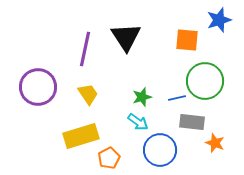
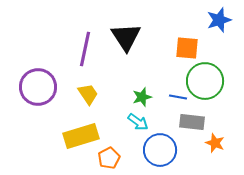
orange square: moved 8 px down
blue line: moved 1 px right, 1 px up; rotated 24 degrees clockwise
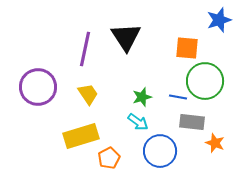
blue circle: moved 1 px down
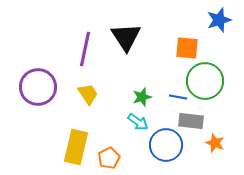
gray rectangle: moved 1 px left, 1 px up
yellow rectangle: moved 5 px left, 11 px down; rotated 60 degrees counterclockwise
blue circle: moved 6 px right, 6 px up
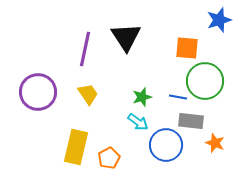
purple circle: moved 5 px down
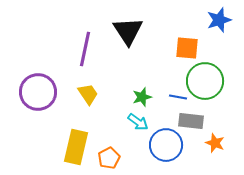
black triangle: moved 2 px right, 6 px up
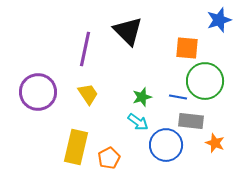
black triangle: rotated 12 degrees counterclockwise
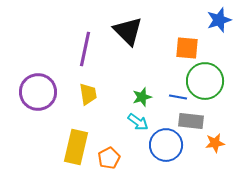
yellow trapezoid: rotated 25 degrees clockwise
orange star: rotated 30 degrees counterclockwise
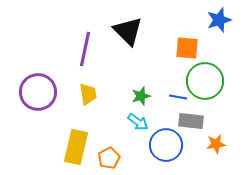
green star: moved 1 px left, 1 px up
orange star: moved 1 px right, 1 px down
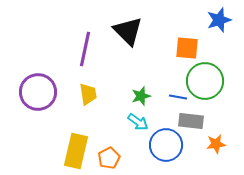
yellow rectangle: moved 4 px down
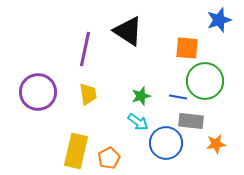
black triangle: rotated 12 degrees counterclockwise
blue circle: moved 2 px up
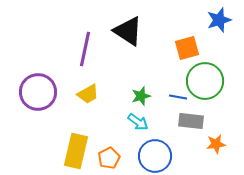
orange square: rotated 20 degrees counterclockwise
yellow trapezoid: rotated 70 degrees clockwise
blue circle: moved 11 px left, 13 px down
